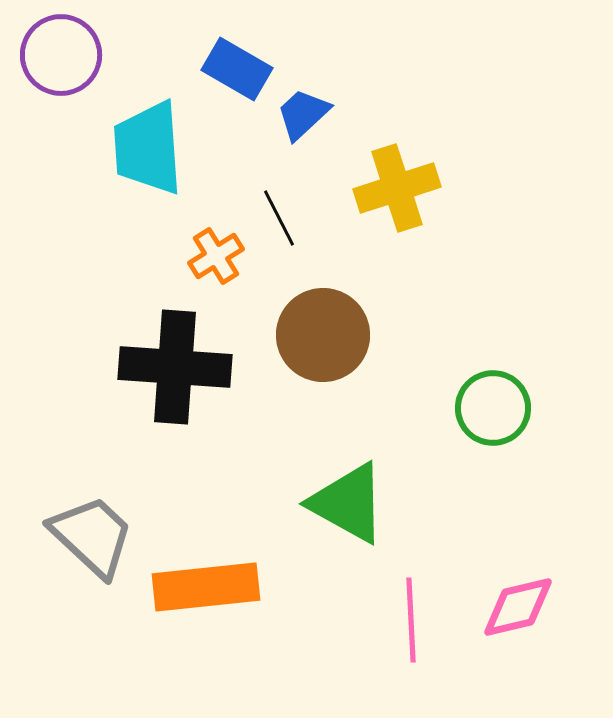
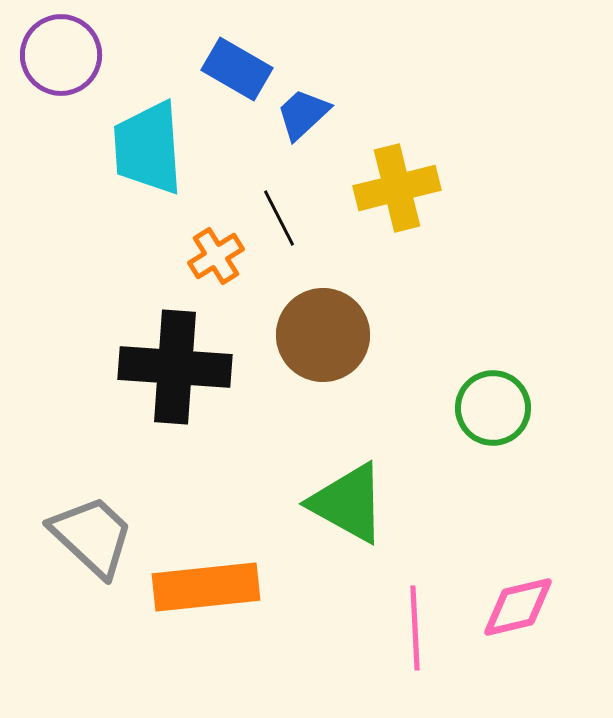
yellow cross: rotated 4 degrees clockwise
pink line: moved 4 px right, 8 px down
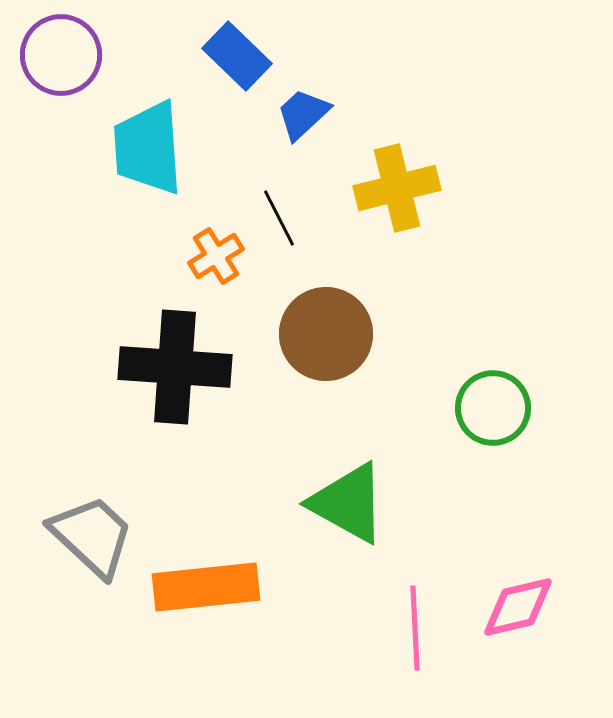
blue rectangle: moved 13 px up; rotated 14 degrees clockwise
brown circle: moved 3 px right, 1 px up
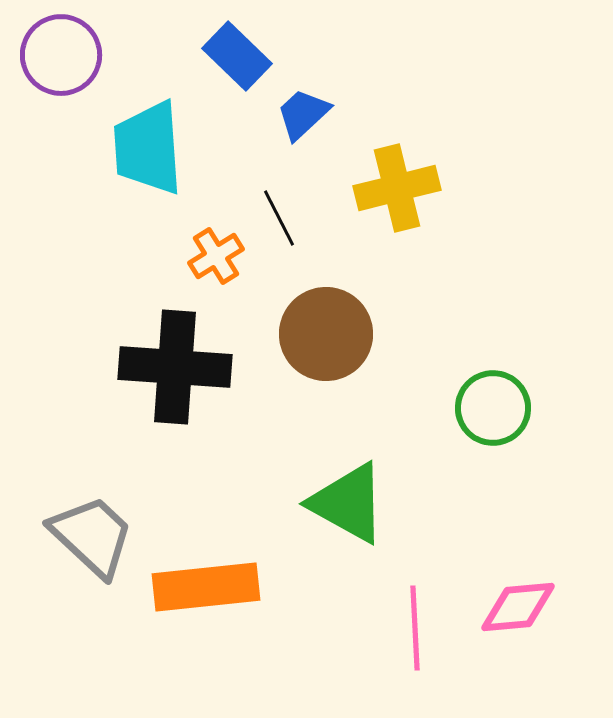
pink diamond: rotated 8 degrees clockwise
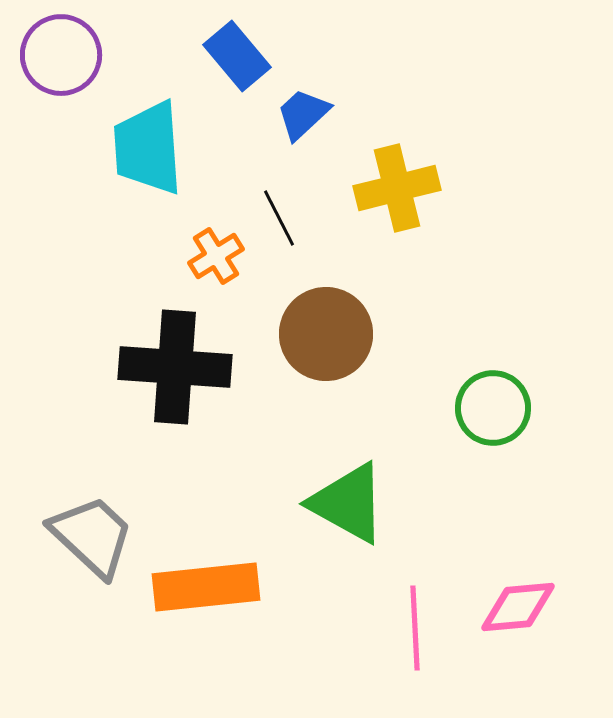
blue rectangle: rotated 6 degrees clockwise
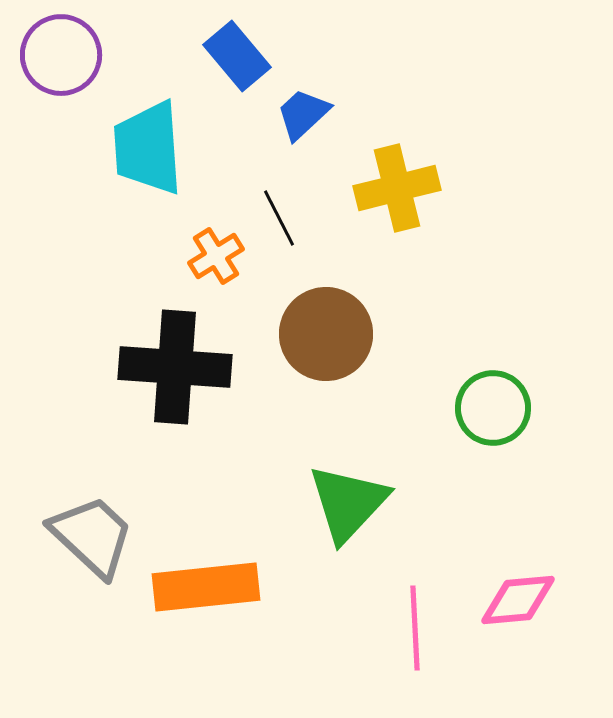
green triangle: rotated 44 degrees clockwise
pink diamond: moved 7 px up
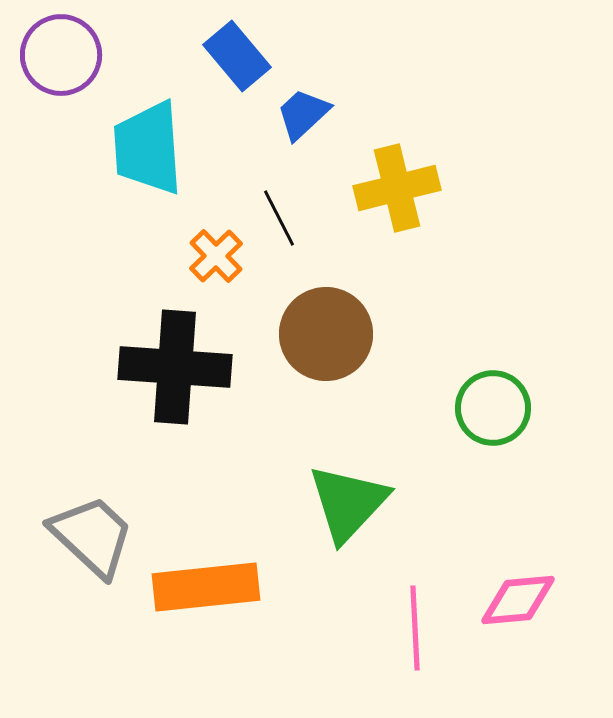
orange cross: rotated 12 degrees counterclockwise
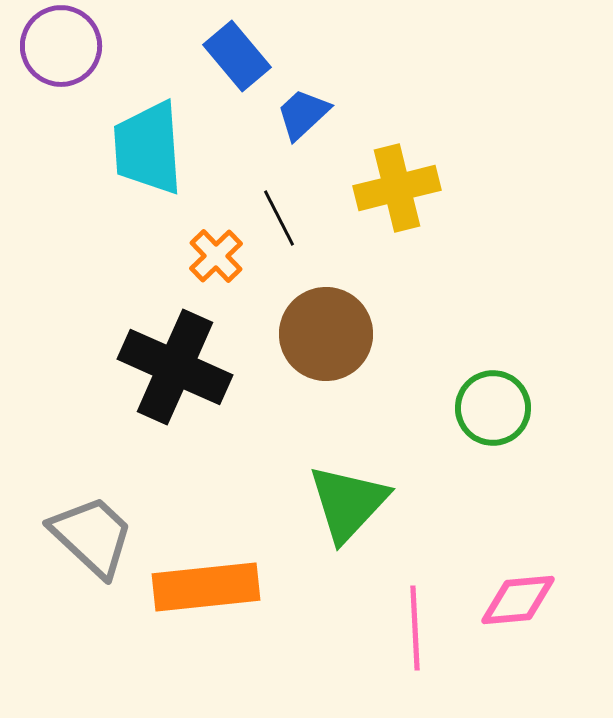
purple circle: moved 9 px up
black cross: rotated 20 degrees clockwise
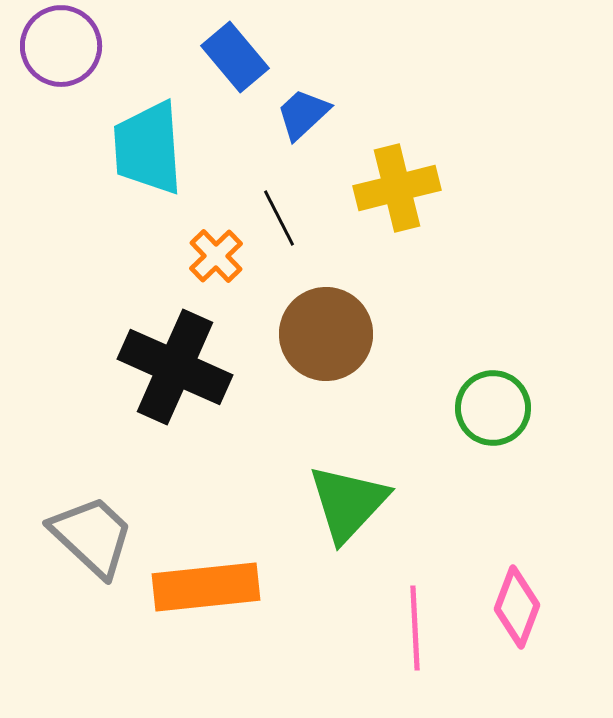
blue rectangle: moved 2 px left, 1 px down
pink diamond: moved 1 px left, 7 px down; rotated 64 degrees counterclockwise
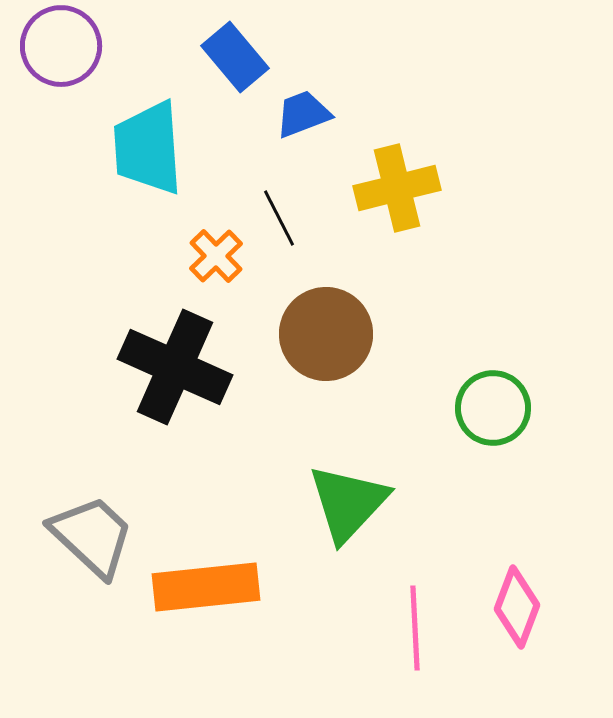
blue trapezoid: rotated 22 degrees clockwise
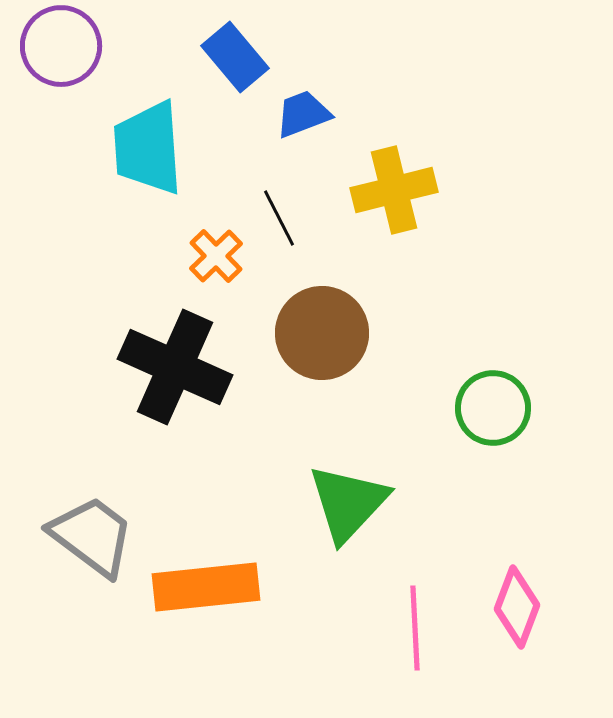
yellow cross: moved 3 px left, 2 px down
brown circle: moved 4 px left, 1 px up
gray trapezoid: rotated 6 degrees counterclockwise
